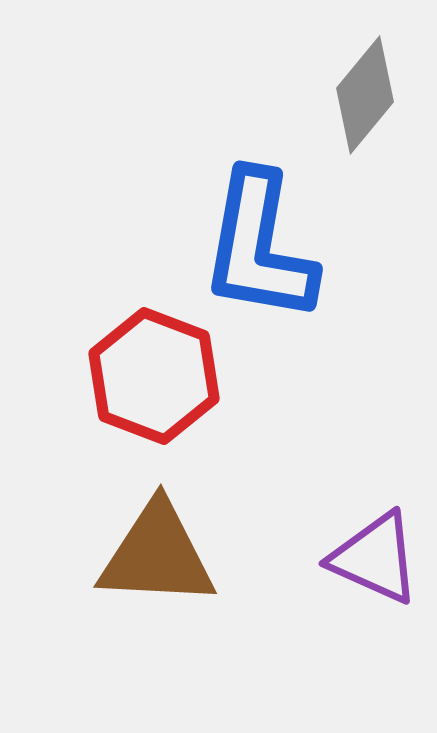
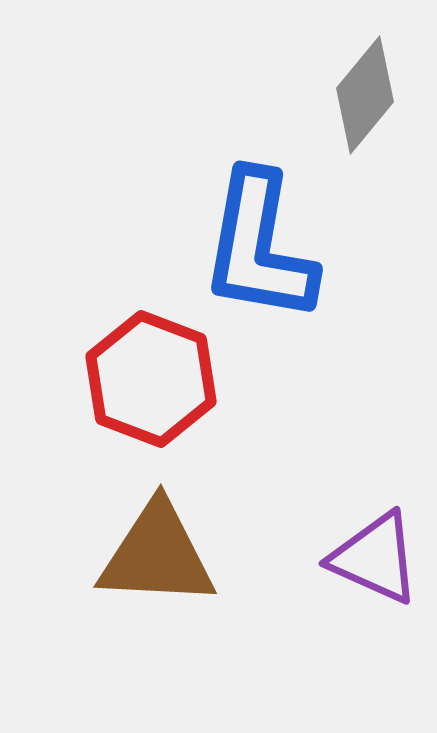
red hexagon: moved 3 px left, 3 px down
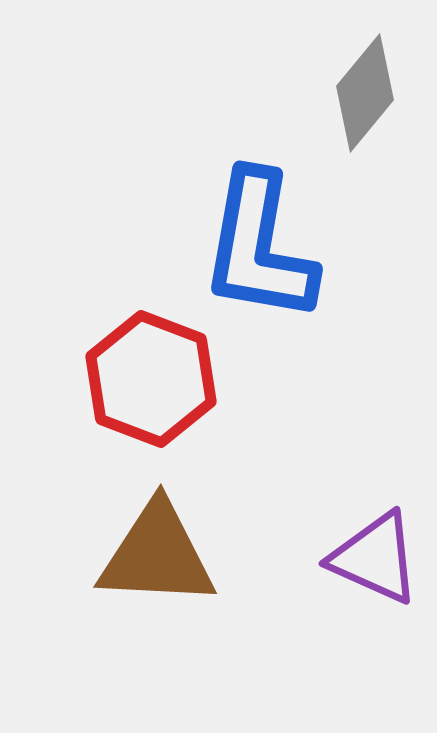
gray diamond: moved 2 px up
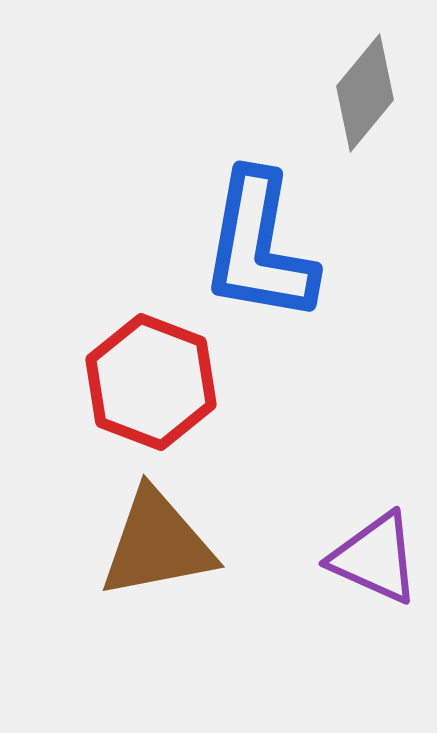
red hexagon: moved 3 px down
brown triangle: moved 11 px up; rotated 14 degrees counterclockwise
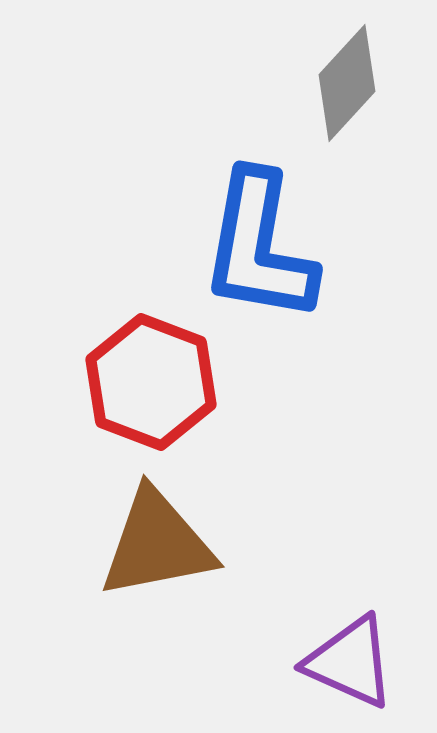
gray diamond: moved 18 px left, 10 px up; rotated 3 degrees clockwise
purple triangle: moved 25 px left, 104 px down
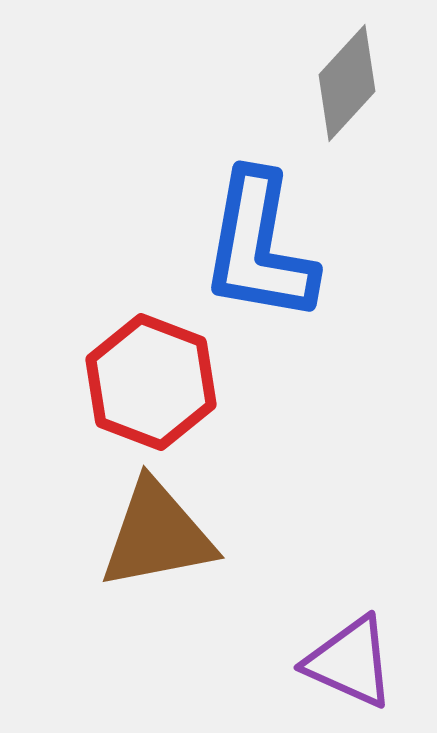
brown triangle: moved 9 px up
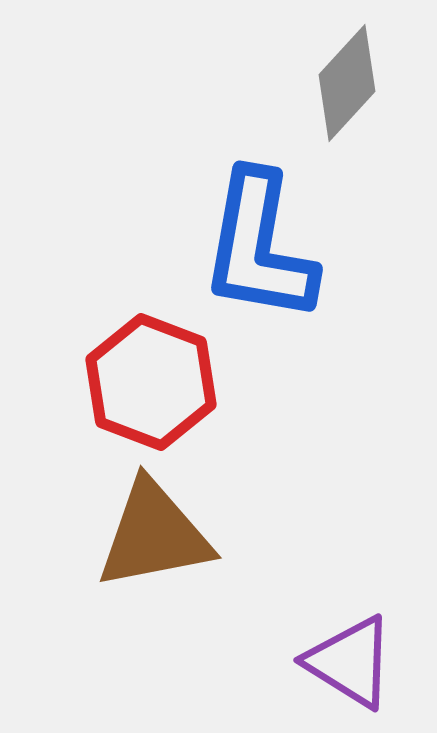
brown triangle: moved 3 px left
purple triangle: rotated 8 degrees clockwise
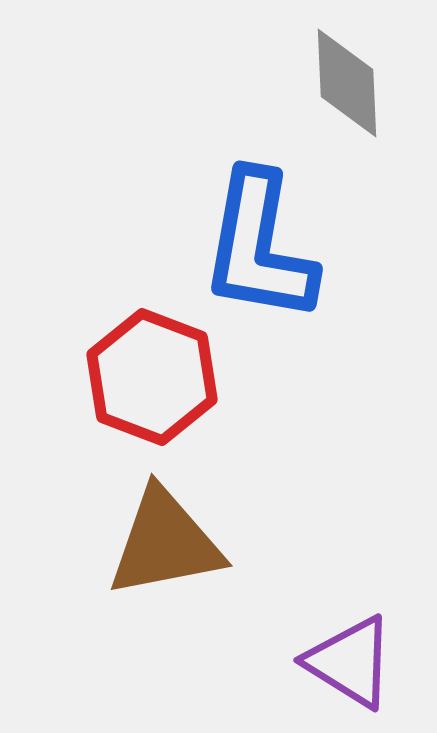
gray diamond: rotated 45 degrees counterclockwise
red hexagon: moved 1 px right, 5 px up
brown triangle: moved 11 px right, 8 px down
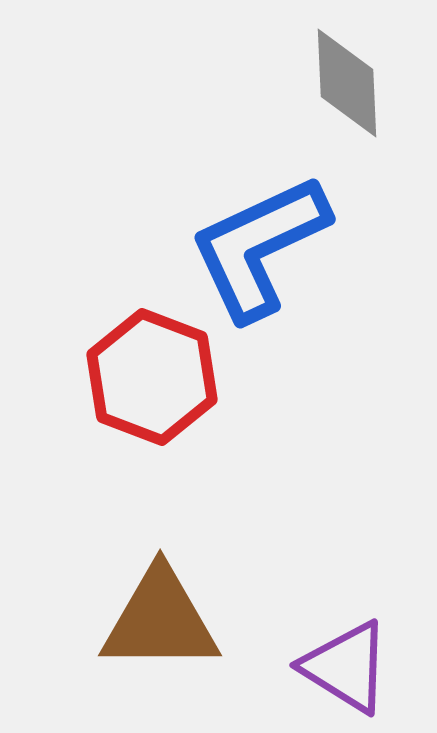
blue L-shape: rotated 55 degrees clockwise
brown triangle: moved 5 px left, 77 px down; rotated 11 degrees clockwise
purple triangle: moved 4 px left, 5 px down
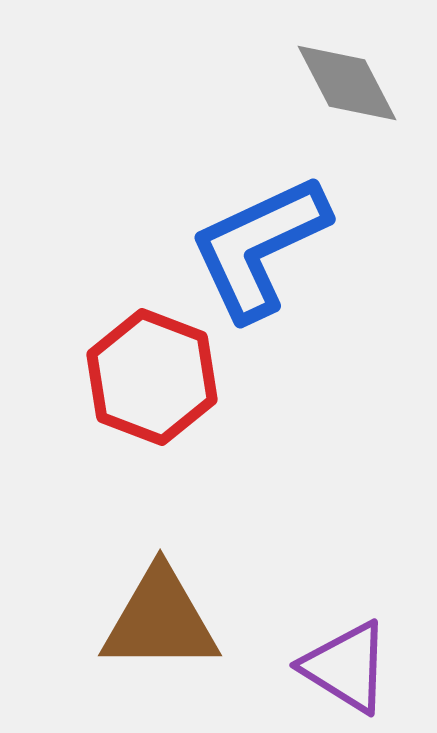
gray diamond: rotated 25 degrees counterclockwise
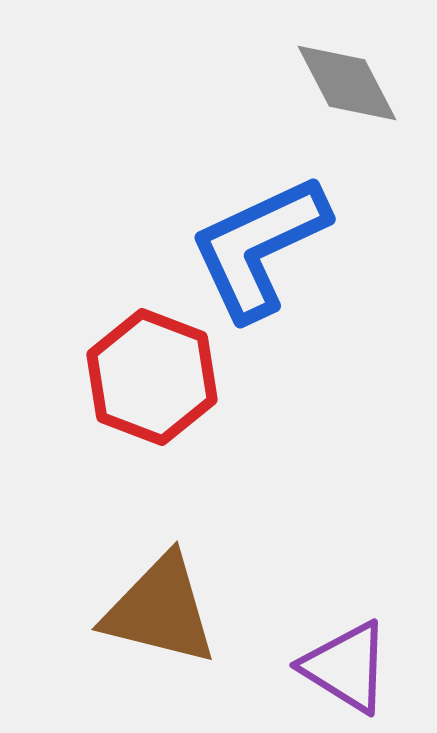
brown triangle: moved 10 px up; rotated 14 degrees clockwise
